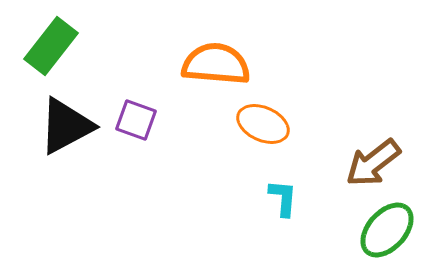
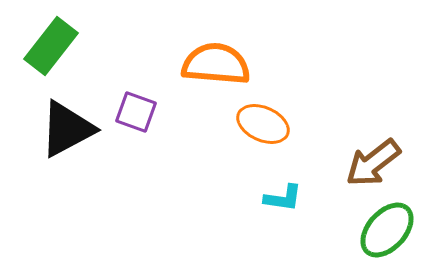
purple square: moved 8 px up
black triangle: moved 1 px right, 3 px down
cyan L-shape: rotated 93 degrees clockwise
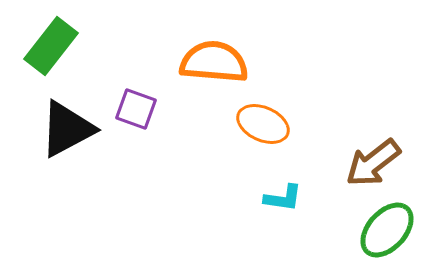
orange semicircle: moved 2 px left, 2 px up
purple square: moved 3 px up
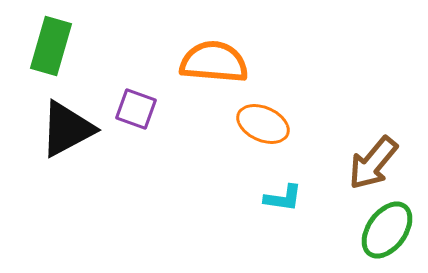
green rectangle: rotated 22 degrees counterclockwise
brown arrow: rotated 12 degrees counterclockwise
green ellipse: rotated 6 degrees counterclockwise
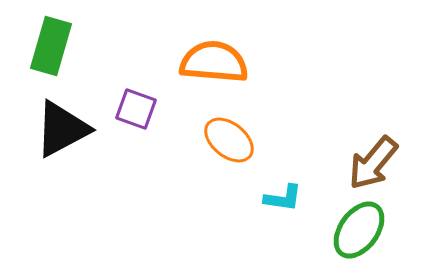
orange ellipse: moved 34 px left, 16 px down; rotated 15 degrees clockwise
black triangle: moved 5 px left
green ellipse: moved 28 px left
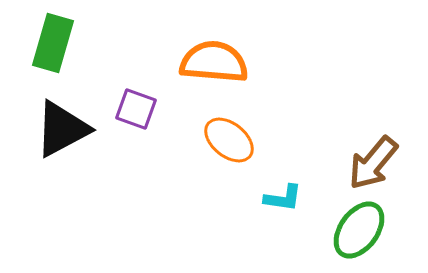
green rectangle: moved 2 px right, 3 px up
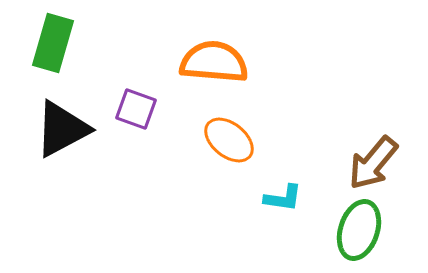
green ellipse: rotated 18 degrees counterclockwise
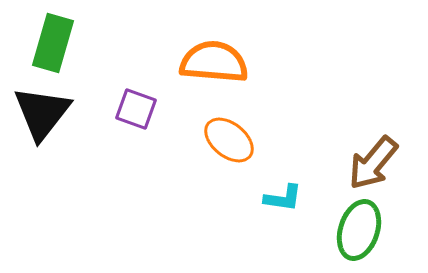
black triangle: moved 20 px left, 16 px up; rotated 24 degrees counterclockwise
